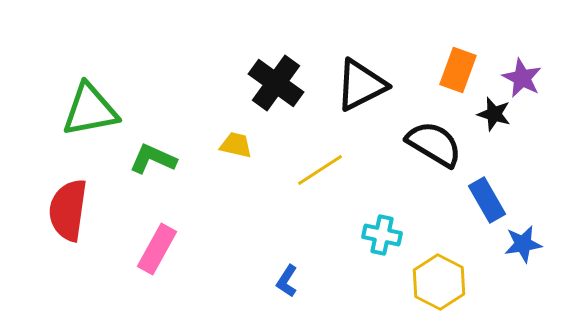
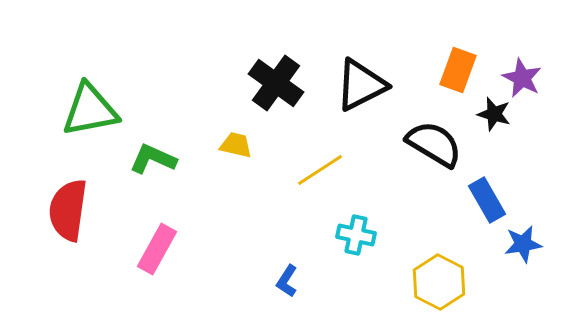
cyan cross: moved 26 px left
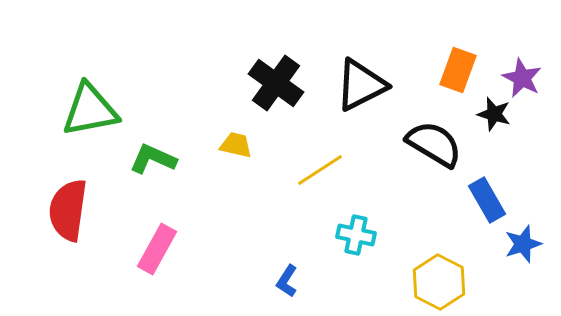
blue star: rotated 9 degrees counterclockwise
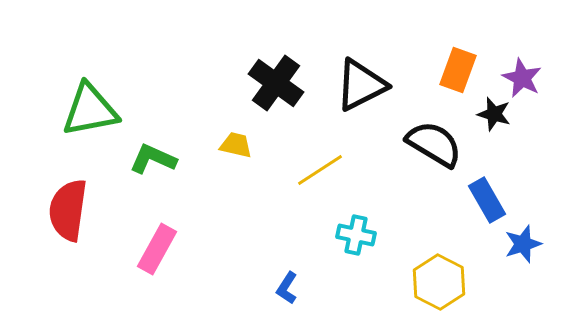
blue L-shape: moved 7 px down
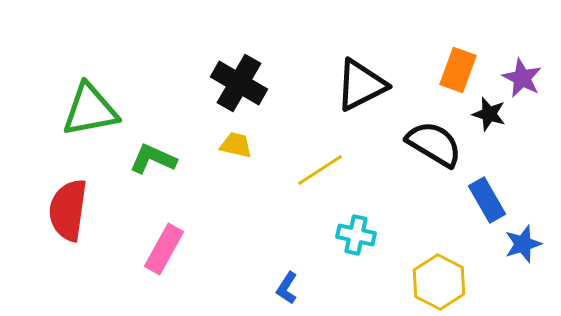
black cross: moved 37 px left; rotated 6 degrees counterclockwise
black star: moved 5 px left
pink rectangle: moved 7 px right
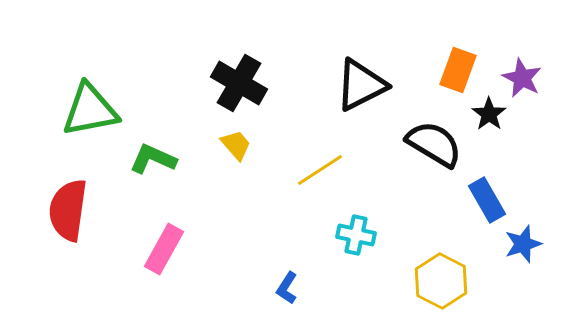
black star: rotated 20 degrees clockwise
yellow trapezoid: rotated 36 degrees clockwise
yellow hexagon: moved 2 px right, 1 px up
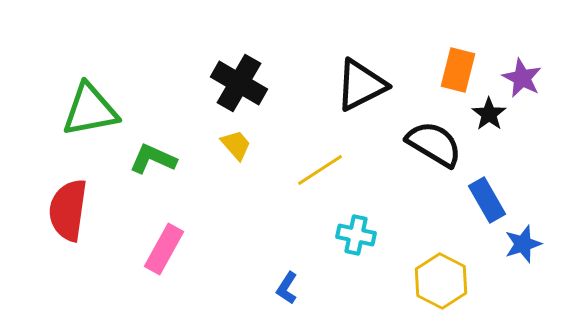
orange rectangle: rotated 6 degrees counterclockwise
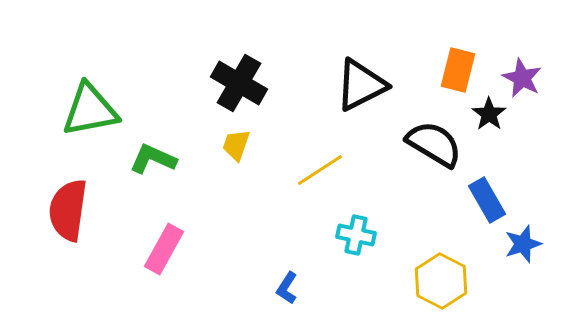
yellow trapezoid: rotated 120 degrees counterclockwise
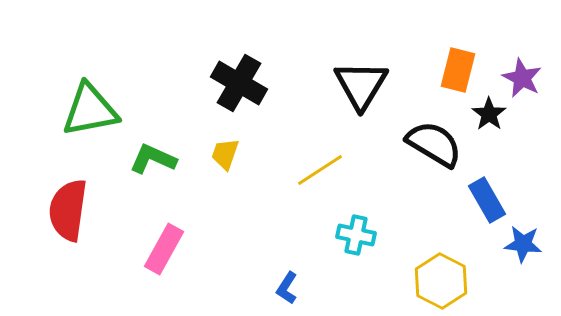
black triangle: rotated 32 degrees counterclockwise
yellow trapezoid: moved 11 px left, 9 px down
blue star: rotated 24 degrees clockwise
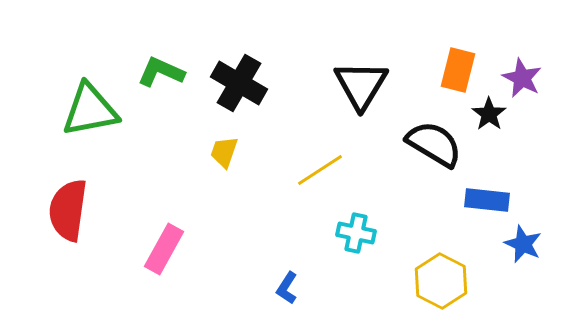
yellow trapezoid: moved 1 px left, 2 px up
green L-shape: moved 8 px right, 87 px up
blue rectangle: rotated 54 degrees counterclockwise
cyan cross: moved 2 px up
blue star: rotated 18 degrees clockwise
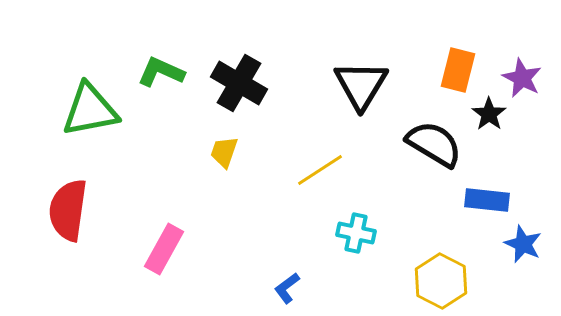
blue L-shape: rotated 20 degrees clockwise
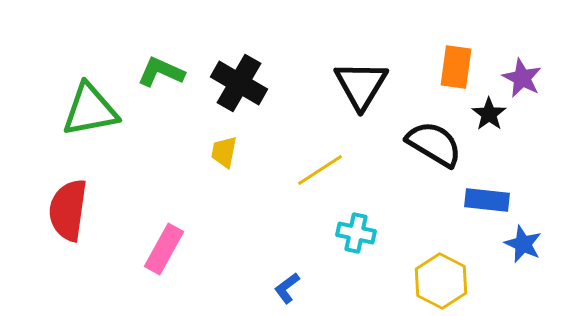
orange rectangle: moved 2 px left, 3 px up; rotated 6 degrees counterclockwise
yellow trapezoid: rotated 8 degrees counterclockwise
